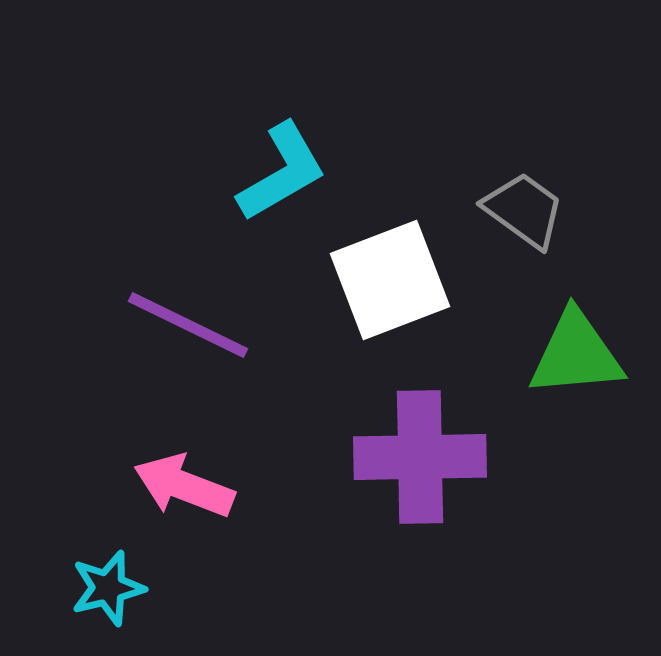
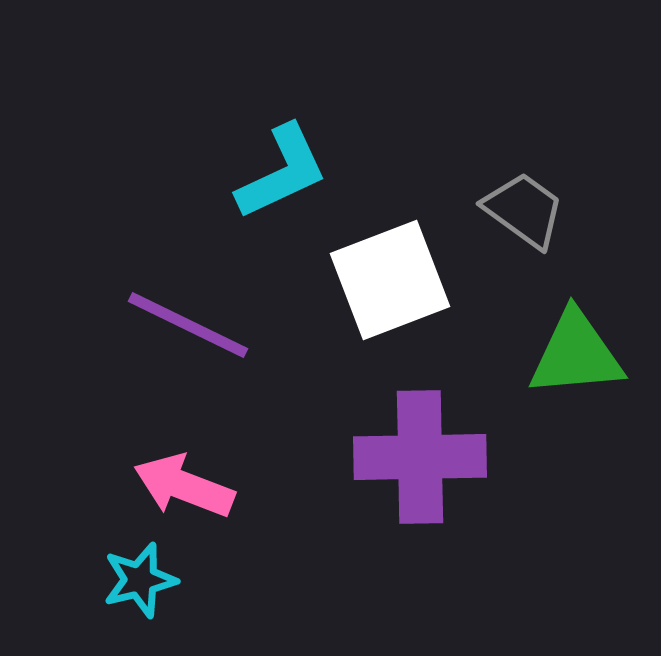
cyan L-shape: rotated 5 degrees clockwise
cyan star: moved 32 px right, 8 px up
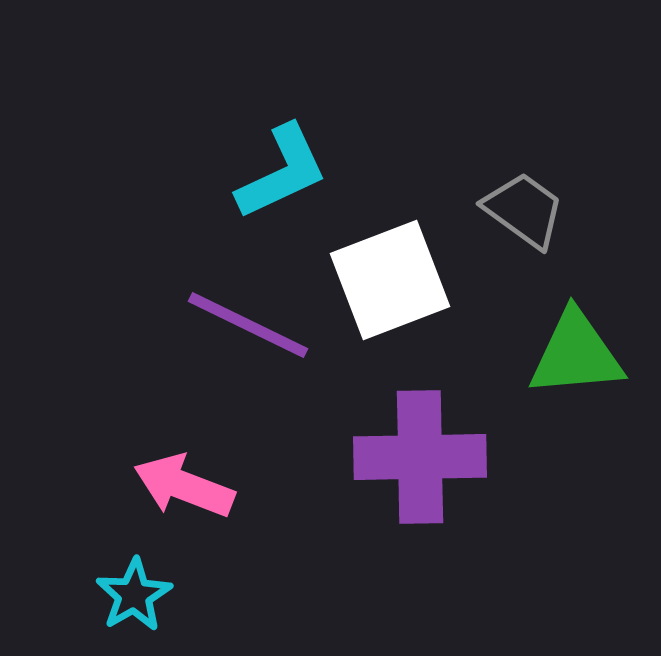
purple line: moved 60 px right
cyan star: moved 6 px left, 15 px down; rotated 16 degrees counterclockwise
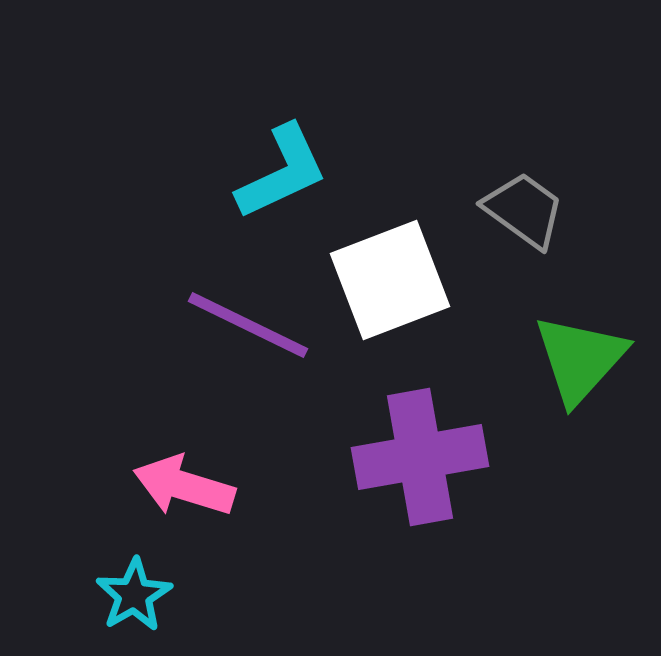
green triangle: moved 4 px right, 5 px down; rotated 43 degrees counterclockwise
purple cross: rotated 9 degrees counterclockwise
pink arrow: rotated 4 degrees counterclockwise
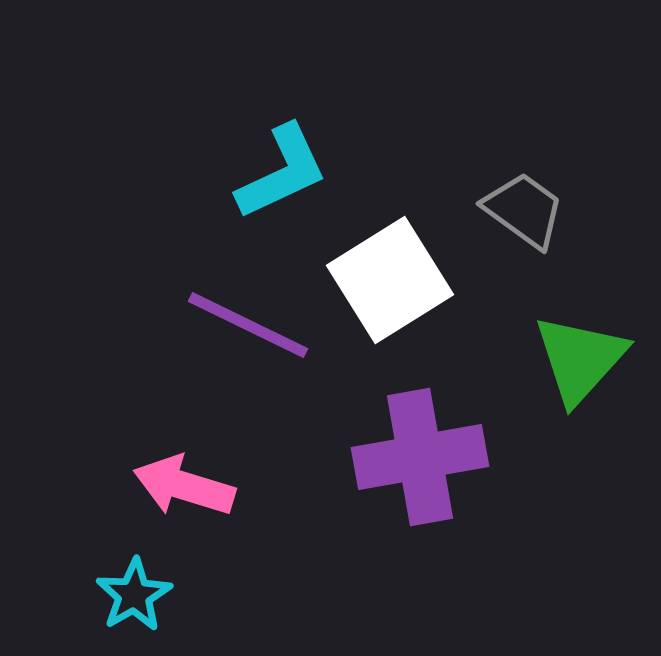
white square: rotated 11 degrees counterclockwise
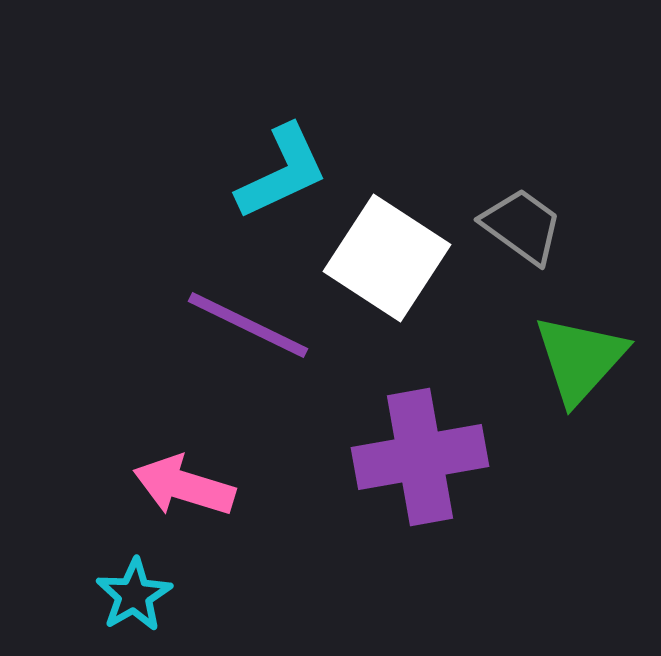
gray trapezoid: moved 2 px left, 16 px down
white square: moved 3 px left, 22 px up; rotated 25 degrees counterclockwise
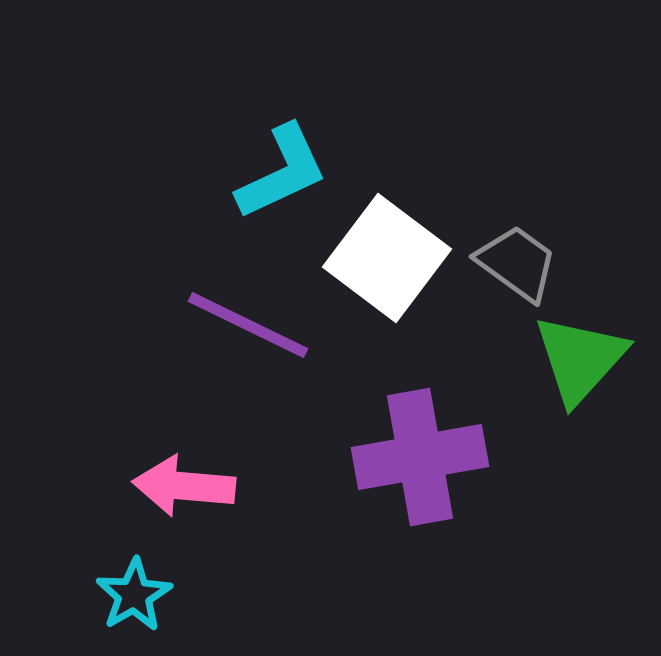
gray trapezoid: moved 5 px left, 37 px down
white square: rotated 4 degrees clockwise
pink arrow: rotated 12 degrees counterclockwise
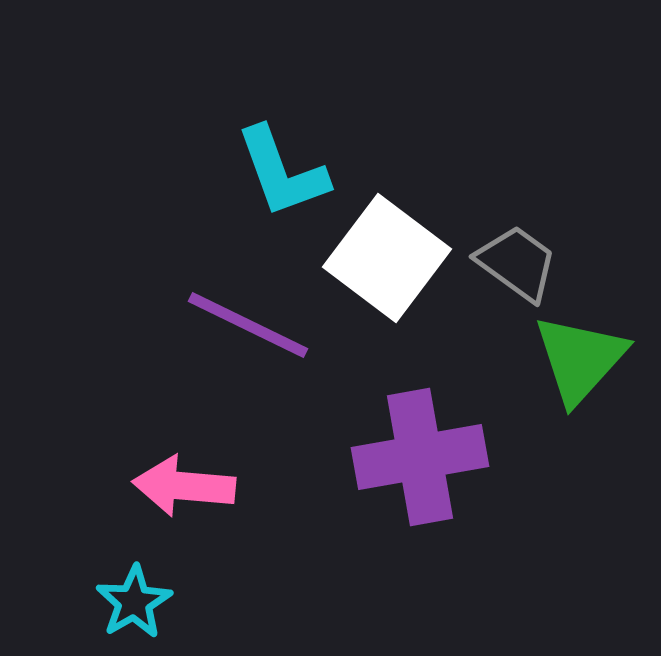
cyan L-shape: rotated 95 degrees clockwise
cyan star: moved 7 px down
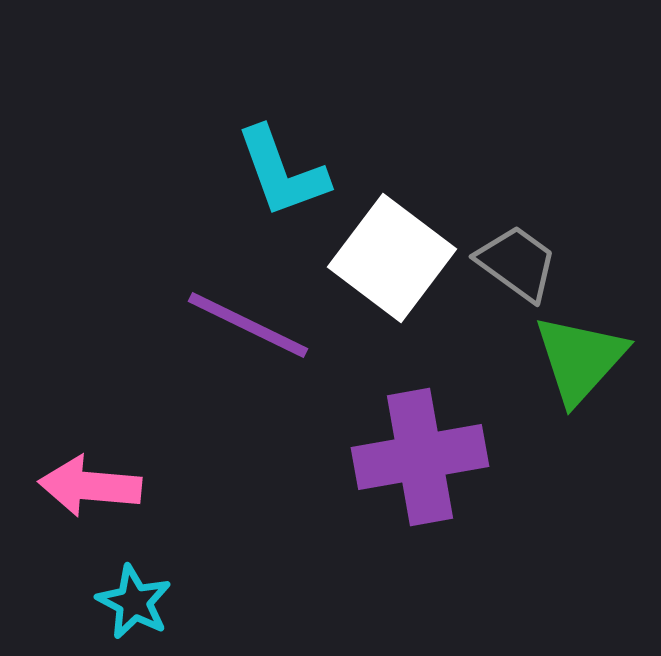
white square: moved 5 px right
pink arrow: moved 94 px left
cyan star: rotated 14 degrees counterclockwise
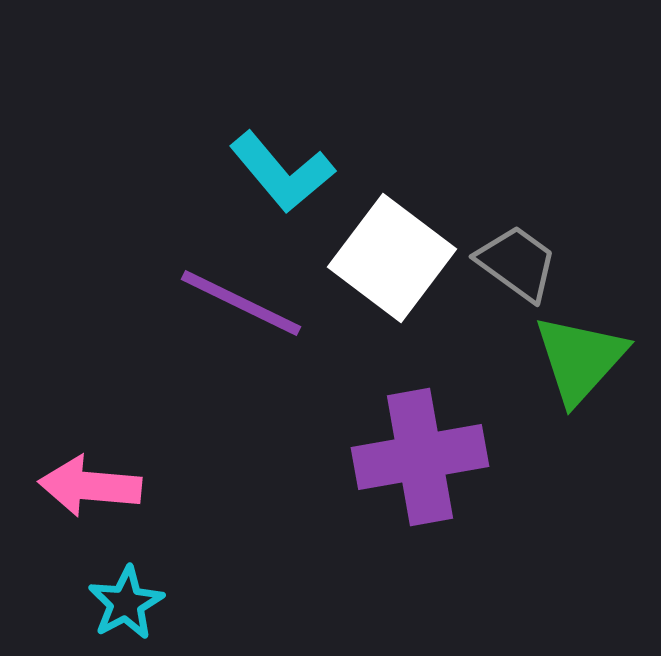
cyan L-shape: rotated 20 degrees counterclockwise
purple line: moved 7 px left, 22 px up
cyan star: moved 8 px left, 1 px down; rotated 16 degrees clockwise
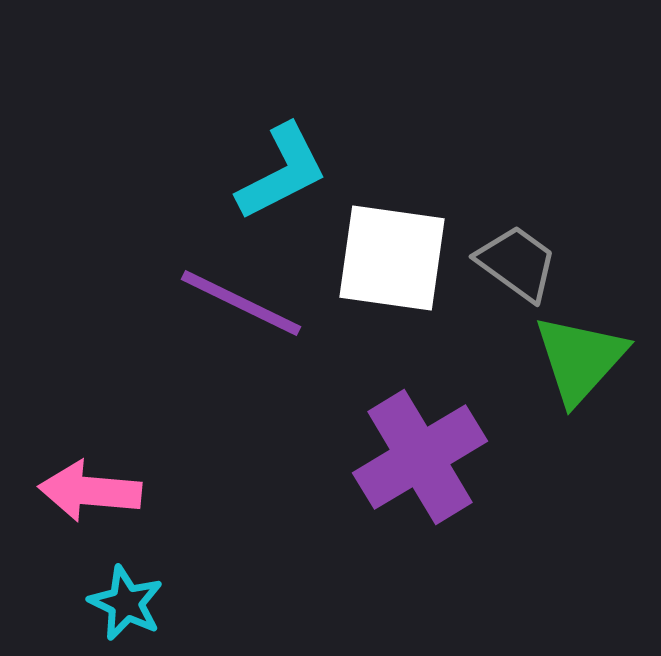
cyan L-shape: rotated 77 degrees counterclockwise
white square: rotated 29 degrees counterclockwise
purple cross: rotated 21 degrees counterclockwise
pink arrow: moved 5 px down
cyan star: rotated 18 degrees counterclockwise
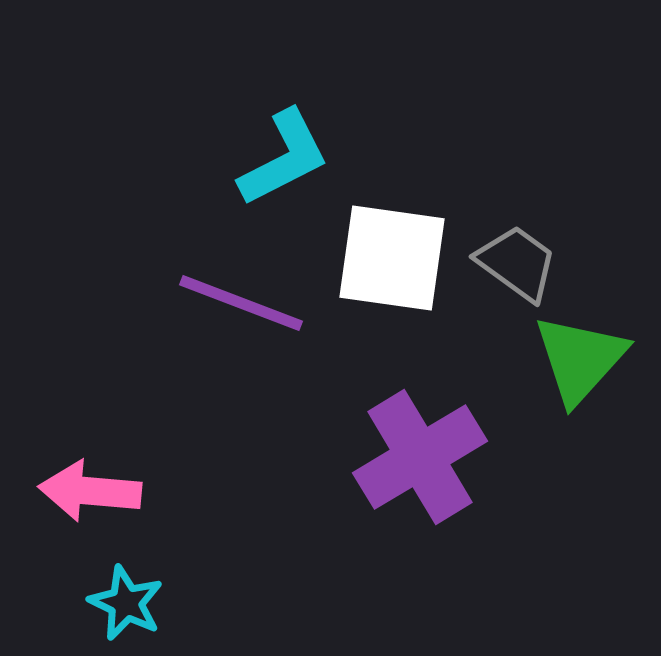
cyan L-shape: moved 2 px right, 14 px up
purple line: rotated 5 degrees counterclockwise
